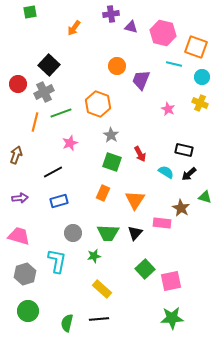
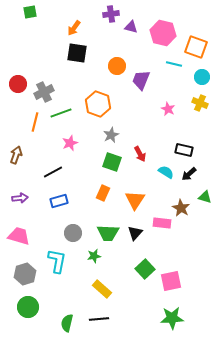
black square at (49, 65): moved 28 px right, 12 px up; rotated 35 degrees counterclockwise
gray star at (111, 135): rotated 14 degrees clockwise
green circle at (28, 311): moved 4 px up
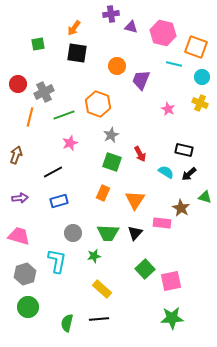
green square at (30, 12): moved 8 px right, 32 px down
green line at (61, 113): moved 3 px right, 2 px down
orange line at (35, 122): moved 5 px left, 5 px up
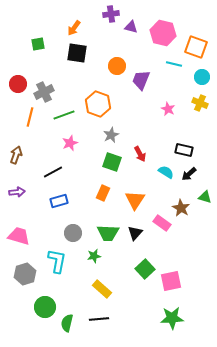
purple arrow at (20, 198): moved 3 px left, 6 px up
pink rectangle at (162, 223): rotated 30 degrees clockwise
green circle at (28, 307): moved 17 px right
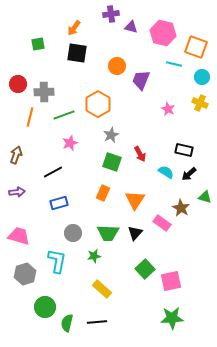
gray cross at (44, 92): rotated 24 degrees clockwise
orange hexagon at (98, 104): rotated 10 degrees clockwise
blue rectangle at (59, 201): moved 2 px down
black line at (99, 319): moved 2 px left, 3 px down
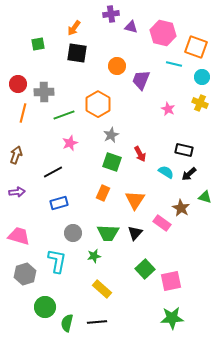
orange line at (30, 117): moved 7 px left, 4 px up
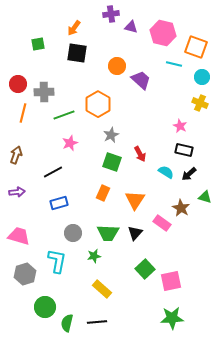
purple trapezoid at (141, 80): rotated 110 degrees clockwise
pink star at (168, 109): moved 12 px right, 17 px down
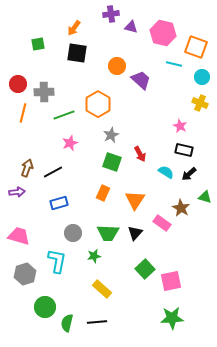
brown arrow at (16, 155): moved 11 px right, 13 px down
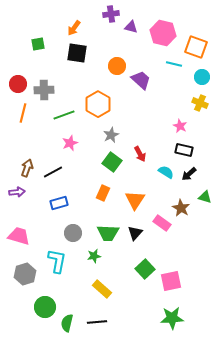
gray cross at (44, 92): moved 2 px up
green square at (112, 162): rotated 18 degrees clockwise
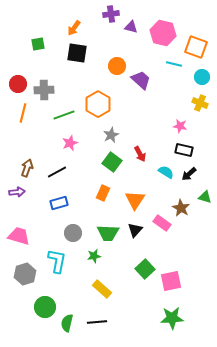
pink star at (180, 126): rotated 16 degrees counterclockwise
black line at (53, 172): moved 4 px right
black triangle at (135, 233): moved 3 px up
